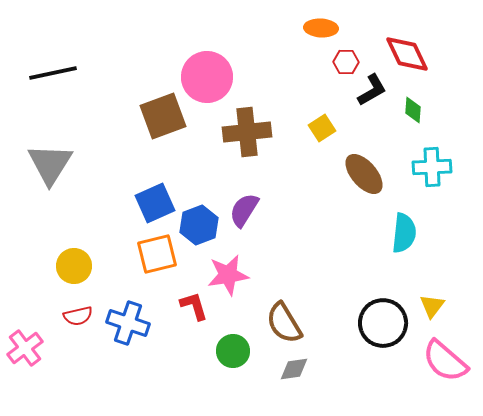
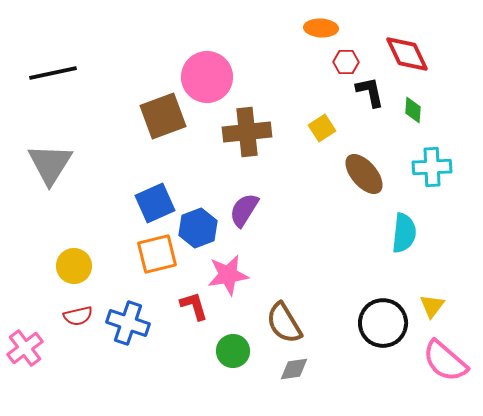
black L-shape: moved 2 px left, 2 px down; rotated 72 degrees counterclockwise
blue hexagon: moved 1 px left, 3 px down
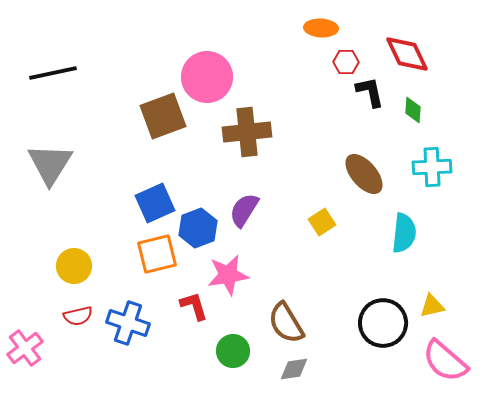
yellow square: moved 94 px down
yellow triangle: rotated 40 degrees clockwise
brown semicircle: moved 2 px right
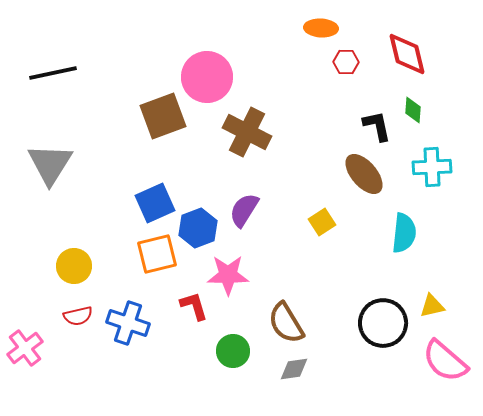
red diamond: rotated 12 degrees clockwise
black L-shape: moved 7 px right, 34 px down
brown cross: rotated 33 degrees clockwise
pink star: rotated 9 degrees clockwise
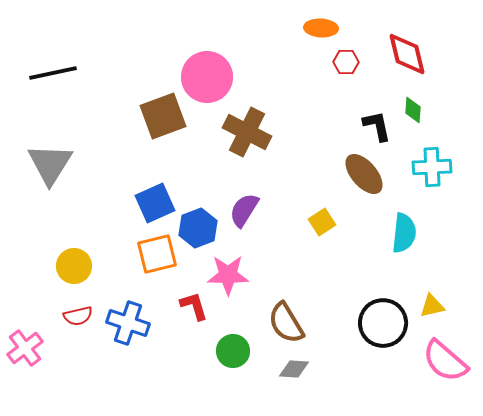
gray diamond: rotated 12 degrees clockwise
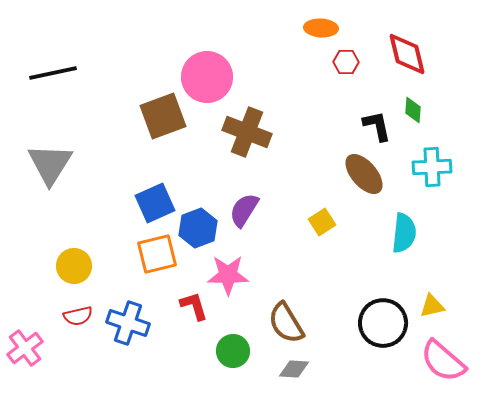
brown cross: rotated 6 degrees counterclockwise
pink semicircle: moved 2 px left
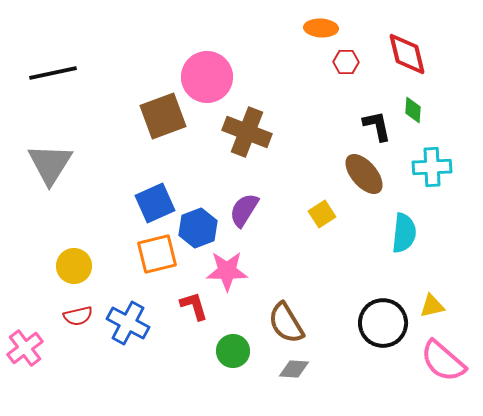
yellow square: moved 8 px up
pink star: moved 1 px left, 4 px up
blue cross: rotated 9 degrees clockwise
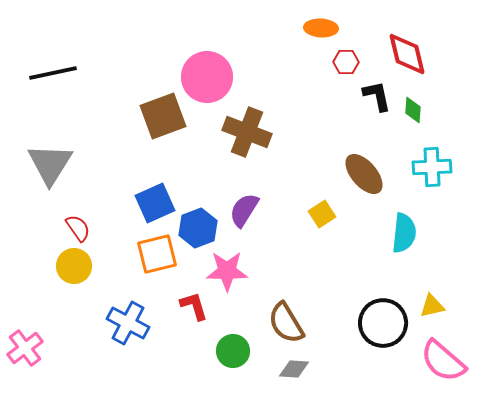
black L-shape: moved 30 px up
red semicircle: moved 88 px up; rotated 112 degrees counterclockwise
